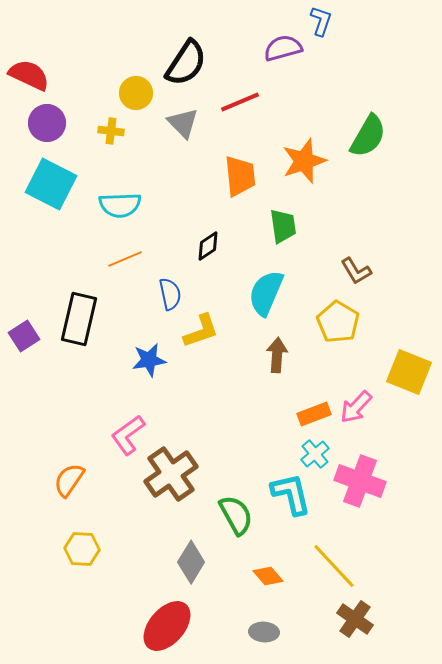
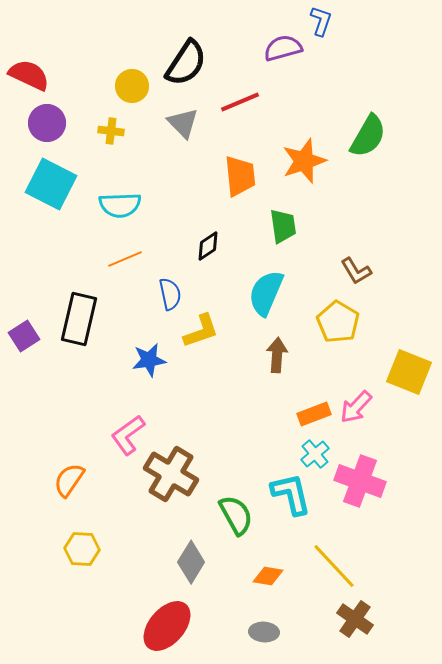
yellow circle at (136, 93): moved 4 px left, 7 px up
brown cross at (171, 474): rotated 24 degrees counterclockwise
orange diamond at (268, 576): rotated 40 degrees counterclockwise
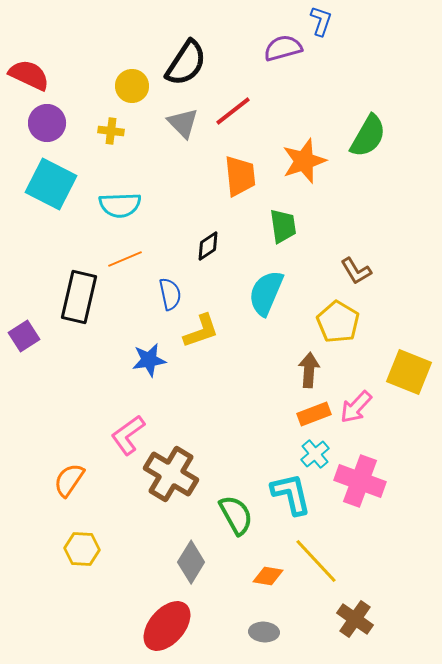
red line at (240, 102): moved 7 px left, 9 px down; rotated 15 degrees counterclockwise
black rectangle at (79, 319): moved 22 px up
brown arrow at (277, 355): moved 32 px right, 15 px down
yellow line at (334, 566): moved 18 px left, 5 px up
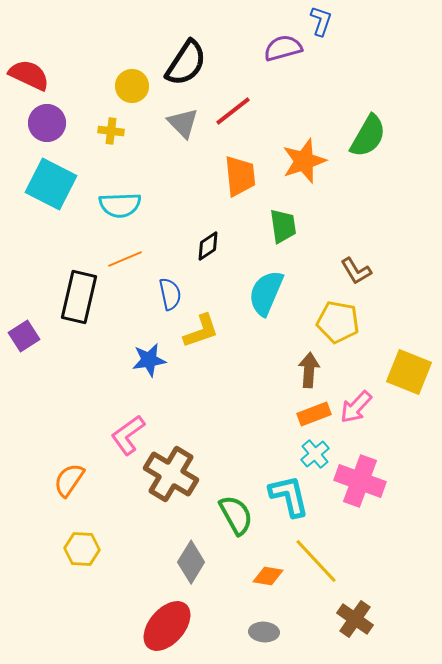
yellow pentagon at (338, 322): rotated 21 degrees counterclockwise
cyan L-shape at (291, 494): moved 2 px left, 2 px down
